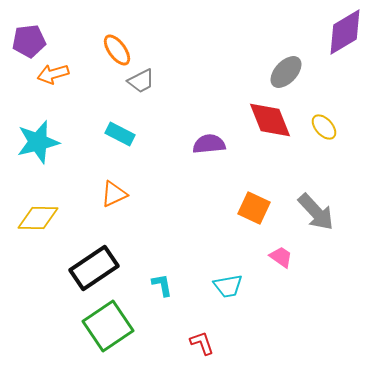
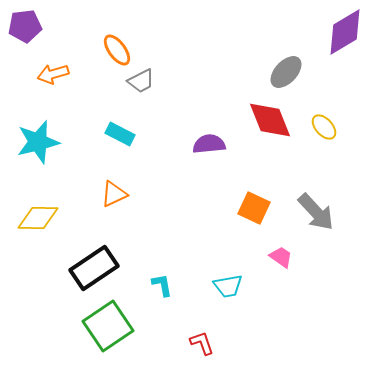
purple pentagon: moved 4 px left, 15 px up
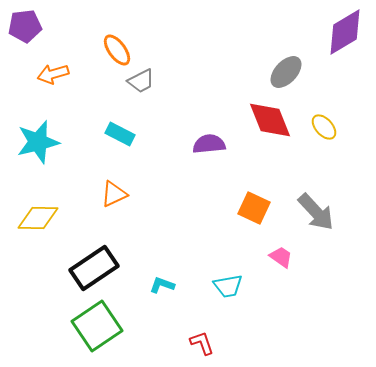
cyan L-shape: rotated 60 degrees counterclockwise
green square: moved 11 px left
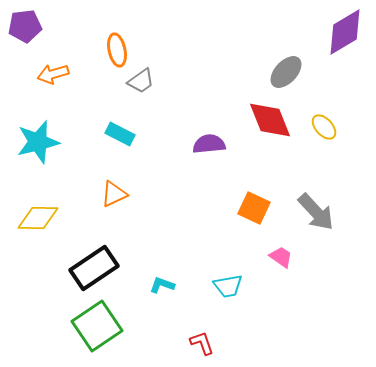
orange ellipse: rotated 24 degrees clockwise
gray trapezoid: rotated 8 degrees counterclockwise
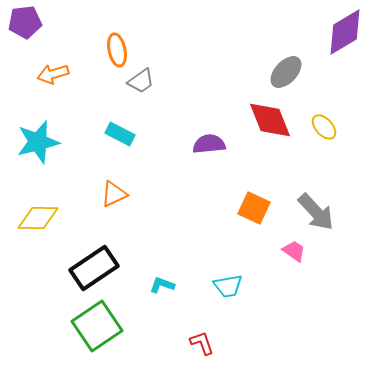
purple pentagon: moved 4 px up
pink trapezoid: moved 13 px right, 6 px up
